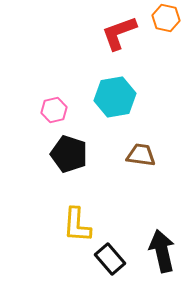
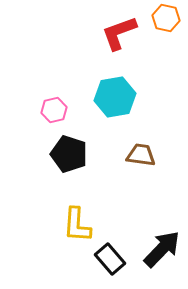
black arrow: moved 2 px up; rotated 57 degrees clockwise
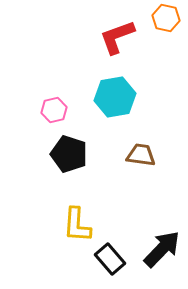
red L-shape: moved 2 px left, 4 px down
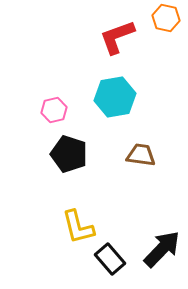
yellow L-shape: moved 1 px right, 2 px down; rotated 18 degrees counterclockwise
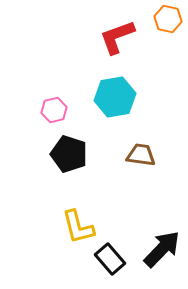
orange hexagon: moved 2 px right, 1 px down
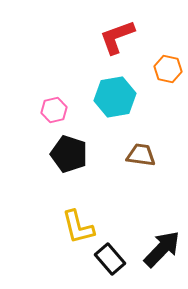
orange hexagon: moved 50 px down
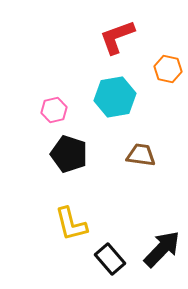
yellow L-shape: moved 7 px left, 3 px up
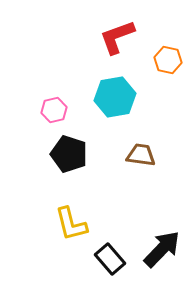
orange hexagon: moved 9 px up
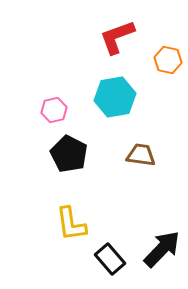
black pentagon: rotated 9 degrees clockwise
yellow L-shape: rotated 6 degrees clockwise
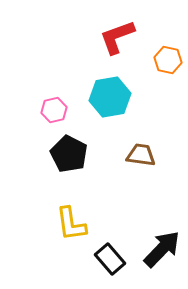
cyan hexagon: moved 5 px left
